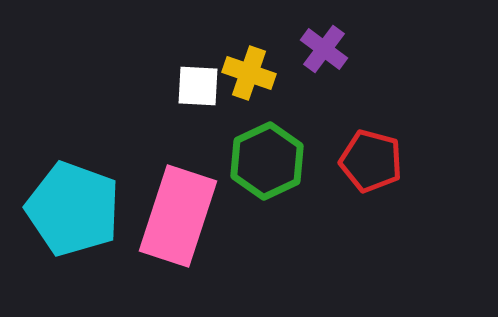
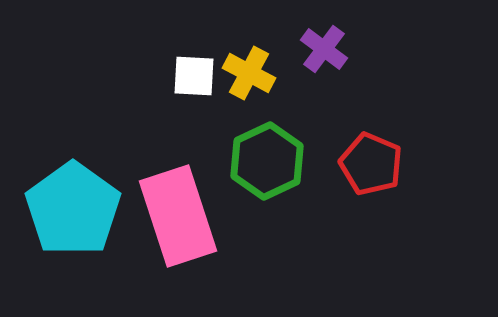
yellow cross: rotated 9 degrees clockwise
white square: moved 4 px left, 10 px up
red pentagon: moved 3 px down; rotated 8 degrees clockwise
cyan pentagon: rotated 16 degrees clockwise
pink rectangle: rotated 36 degrees counterclockwise
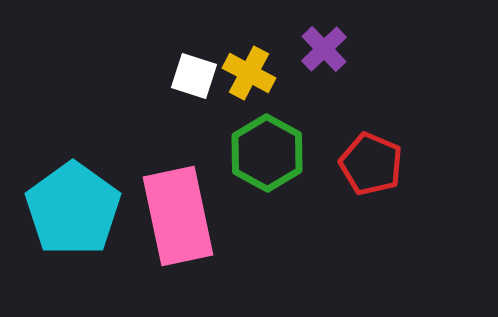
purple cross: rotated 9 degrees clockwise
white square: rotated 15 degrees clockwise
green hexagon: moved 8 px up; rotated 6 degrees counterclockwise
pink rectangle: rotated 6 degrees clockwise
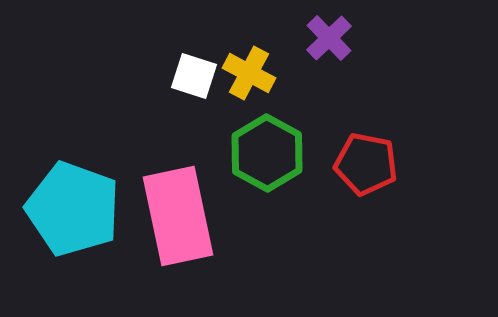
purple cross: moved 5 px right, 11 px up
red pentagon: moved 5 px left; rotated 12 degrees counterclockwise
cyan pentagon: rotated 16 degrees counterclockwise
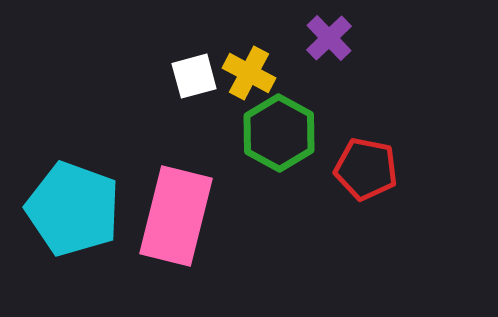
white square: rotated 33 degrees counterclockwise
green hexagon: moved 12 px right, 20 px up
red pentagon: moved 5 px down
pink rectangle: moved 2 px left; rotated 26 degrees clockwise
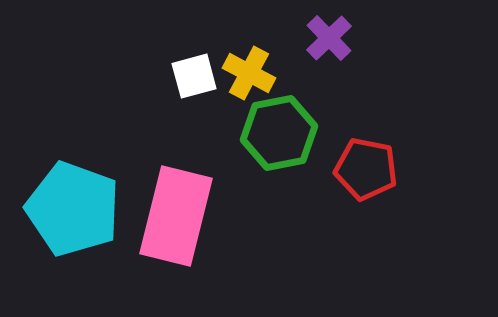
green hexagon: rotated 20 degrees clockwise
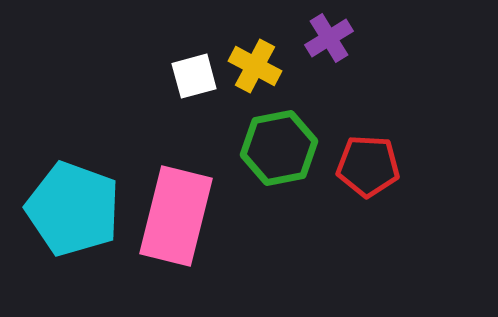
purple cross: rotated 12 degrees clockwise
yellow cross: moved 6 px right, 7 px up
green hexagon: moved 15 px down
red pentagon: moved 2 px right, 3 px up; rotated 8 degrees counterclockwise
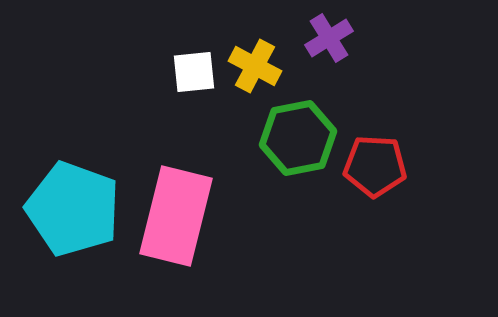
white square: moved 4 px up; rotated 9 degrees clockwise
green hexagon: moved 19 px right, 10 px up
red pentagon: moved 7 px right
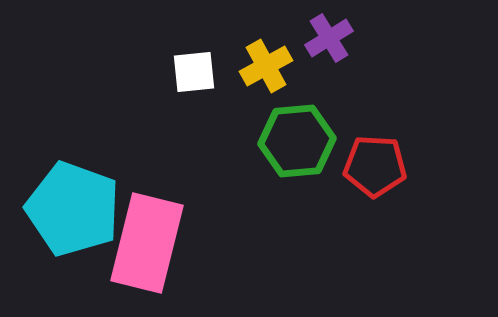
yellow cross: moved 11 px right; rotated 33 degrees clockwise
green hexagon: moved 1 px left, 3 px down; rotated 6 degrees clockwise
pink rectangle: moved 29 px left, 27 px down
